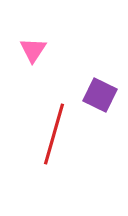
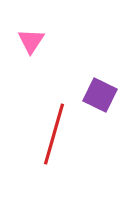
pink triangle: moved 2 px left, 9 px up
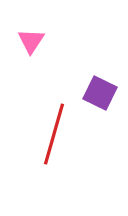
purple square: moved 2 px up
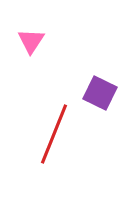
red line: rotated 6 degrees clockwise
